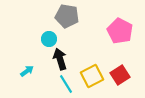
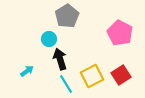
gray pentagon: rotated 30 degrees clockwise
pink pentagon: moved 2 px down
red square: moved 1 px right
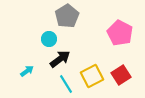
black arrow: rotated 70 degrees clockwise
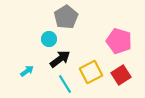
gray pentagon: moved 1 px left, 1 px down
pink pentagon: moved 1 px left, 8 px down; rotated 10 degrees counterclockwise
yellow square: moved 1 px left, 4 px up
cyan line: moved 1 px left
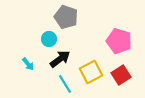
gray pentagon: rotated 20 degrees counterclockwise
cyan arrow: moved 1 px right, 7 px up; rotated 88 degrees clockwise
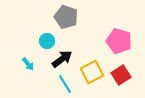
cyan circle: moved 2 px left, 2 px down
black arrow: moved 2 px right
yellow square: moved 1 px right
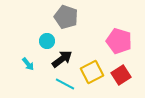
cyan line: rotated 30 degrees counterclockwise
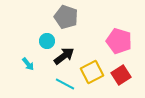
black arrow: moved 2 px right, 3 px up
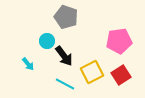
pink pentagon: rotated 25 degrees counterclockwise
black arrow: rotated 90 degrees clockwise
